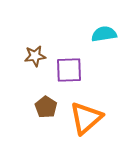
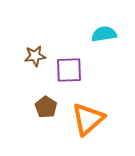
orange triangle: moved 2 px right, 1 px down
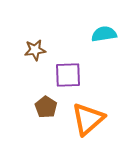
brown star: moved 6 px up
purple square: moved 1 px left, 5 px down
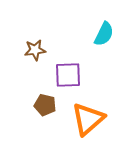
cyan semicircle: rotated 125 degrees clockwise
brown pentagon: moved 1 px left, 2 px up; rotated 20 degrees counterclockwise
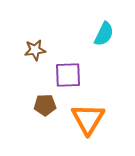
brown pentagon: rotated 15 degrees counterclockwise
orange triangle: rotated 18 degrees counterclockwise
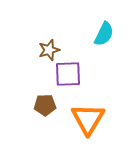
brown star: moved 14 px right; rotated 10 degrees counterclockwise
purple square: moved 1 px up
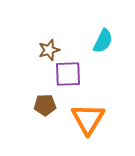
cyan semicircle: moved 1 px left, 7 px down
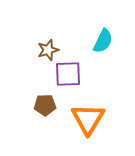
brown star: moved 1 px left
